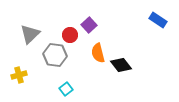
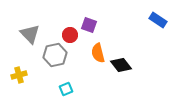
purple square: rotated 28 degrees counterclockwise
gray triangle: rotated 30 degrees counterclockwise
gray hexagon: rotated 20 degrees counterclockwise
cyan square: rotated 16 degrees clockwise
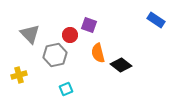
blue rectangle: moved 2 px left
black diamond: rotated 15 degrees counterclockwise
